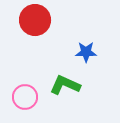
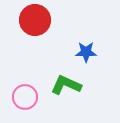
green L-shape: moved 1 px right
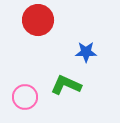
red circle: moved 3 px right
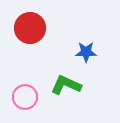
red circle: moved 8 px left, 8 px down
